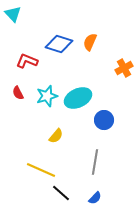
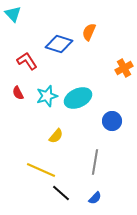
orange semicircle: moved 1 px left, 10 px up
red L-shape: rotated 35 degrees clockwise
blue circle: moved 8 px right, 1 px down
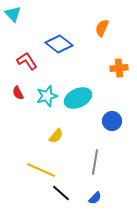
orange semicircle: moved 13 px right, 4 px up
blue diamond: rotated 20 degrees clockwise
orange cross: moved 5 px left; rotated 24 degrees clockwise
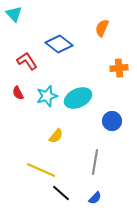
cyan triangle: moved 1 px right
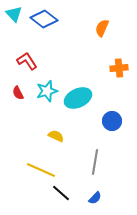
blue diamond: moved 15 px left, 25 px up
cyan star: moved 5 px up
yellow semicircle: rotated 105 degrees counterclockwise
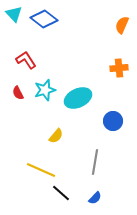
orange semicircle: moved 20 px right, 3 px up
red L-shape: moved 1 px left, 1 px up
cyan star: moved 2 px left, 1 px up
blue circle: moved 1 px right
yellow semicircle: rotated 105 degrees clockwise
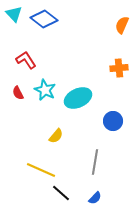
cyan star: rotated 30 degrees counterclockwise
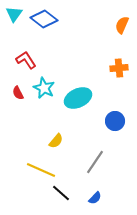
cyan triangle: rotated 18 degrees clockwise
cyan star: moved 1 px left, 2 px up
blue circle: moved 2 px right
yellow semicircle: moved 5 px down
gray line: rotated 25 degrees clockwise
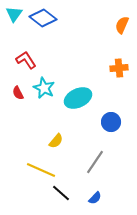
blue diamond: moved 1 px left, 1 px up
blue circle: moved 4 px left, 1 px down
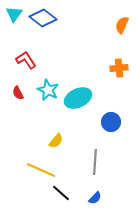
cyan star: moved 4 px right, 2 px down
gray line: rotated 30 degrees counterclockwise
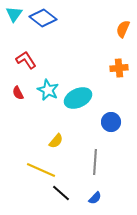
orange semicircle: moved 1 px right, 4 px down
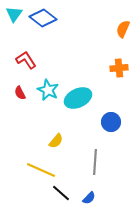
red semicircle: moved 2 px right
blue semicircle: moved 6 px left
